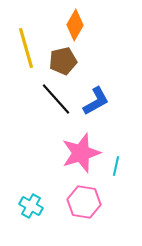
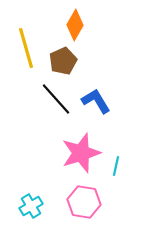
brown pentagon: rotated 12 degrees counterclockwise
blue L-shape: rotated 92 degrees counterclockwise
cyan cross: rotated 30 degrees clockwise
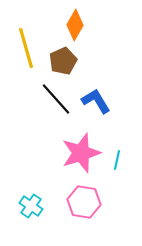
cyan line: moved 1 px right, 6 px up
cyan cross: rotated 25 degrees counterclockwise
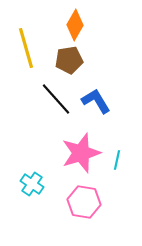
brown pentagon: moved 6 px right, 1 px up; rotated 16 degrees clockwise
cyan cross: moved 1 px right, 22 px up
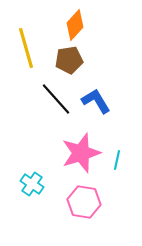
orange diamond: rotated 12 degrees clockwise
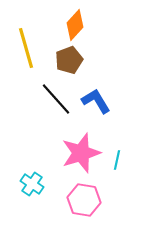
brown pentagon: rotated 12 degrees counterclockwise
pink hexagon: moved 2 px up
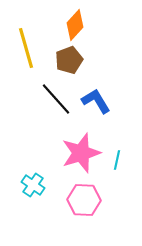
cyan cross: moved 1 px right, 1 px down
pink hexagon: rotated 8 degrees counterclockwise
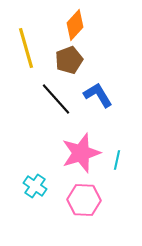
blue L-shape: moved 2 px right, 6 px up
cyan cross: moved 2 px right, 1 px down
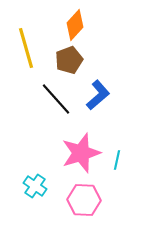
blue L-shape: rotated 80 degrees clockwise
